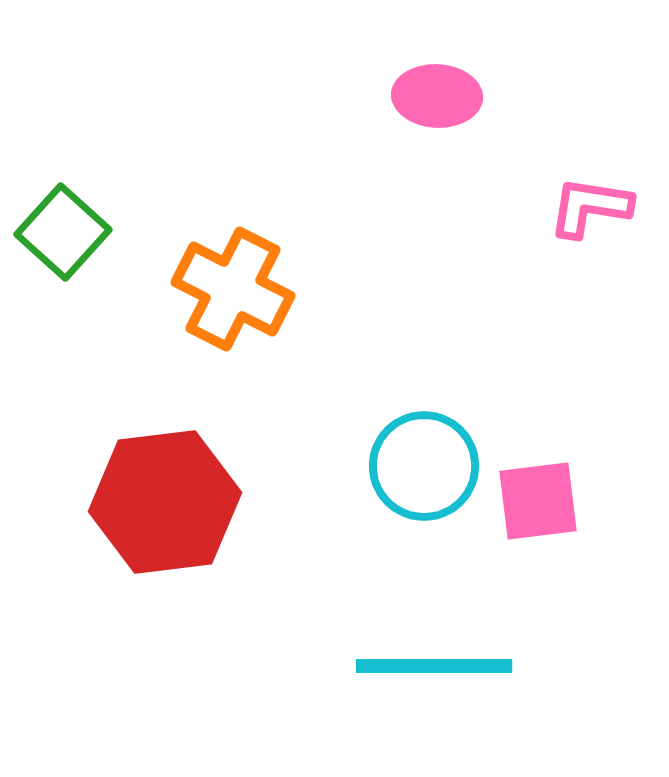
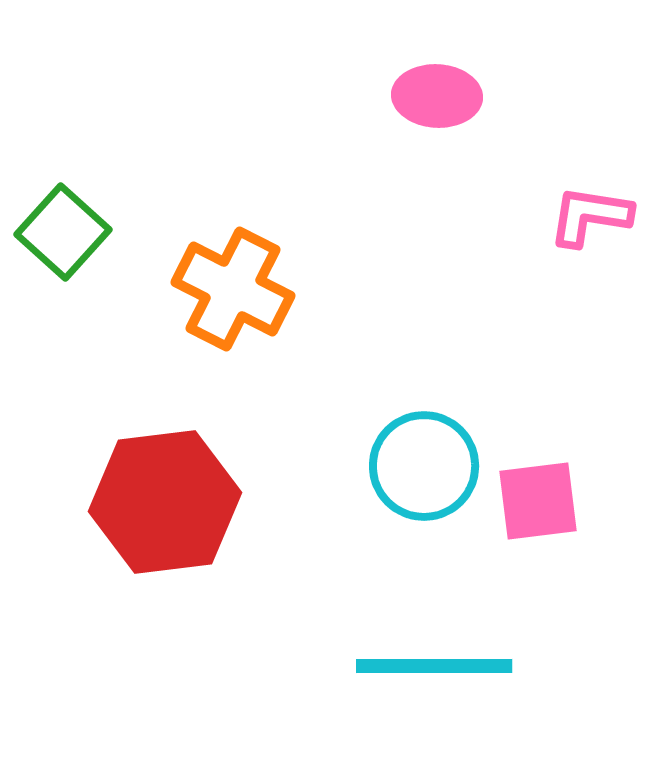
pink L-shape: moved 9 px down
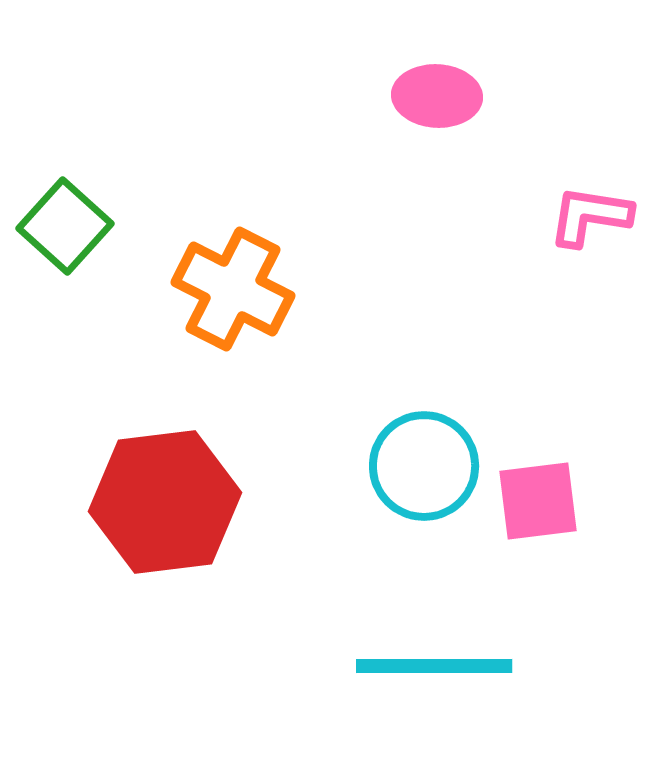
green square: moved 2 px right, 6 px up
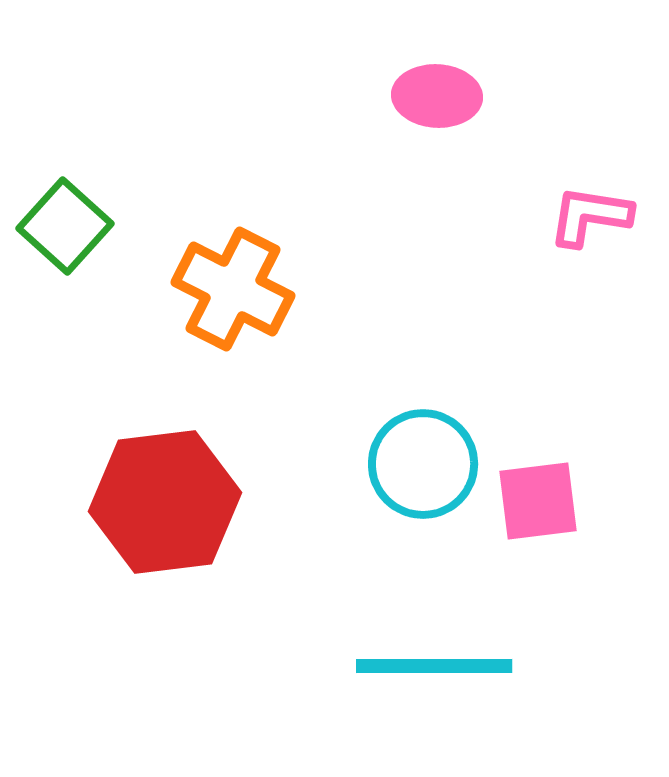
cyan circle: moved 1 px left, 2 px up
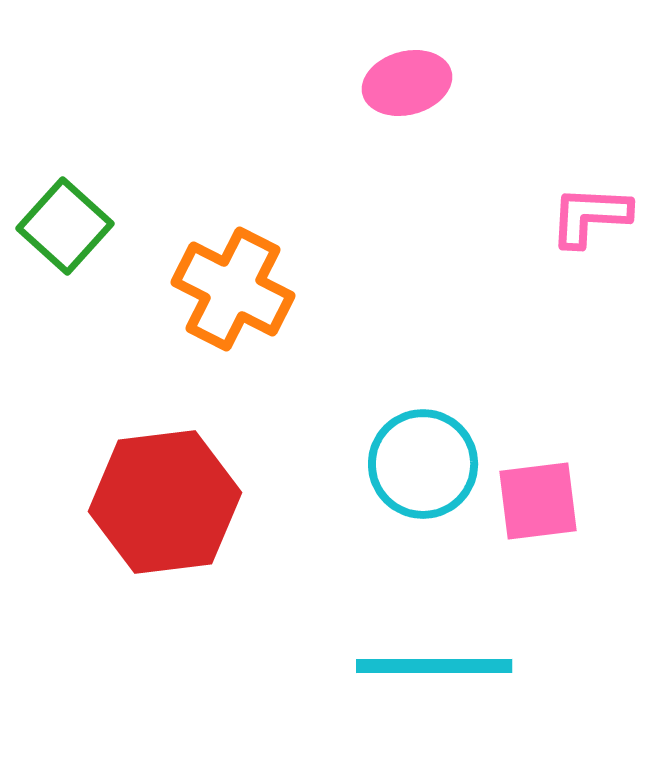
pink ellipse: moved 30 px left, 13 px up; rotated 18 degrees counterclockwise
pink L-shape: rotated 6 degrees counterclockwise
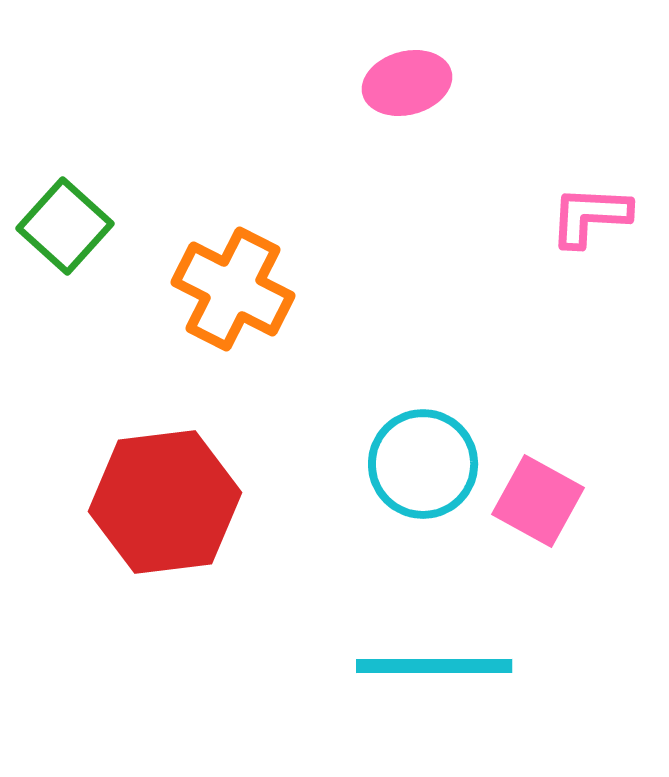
pink square: rotated 36 degrees clockwise
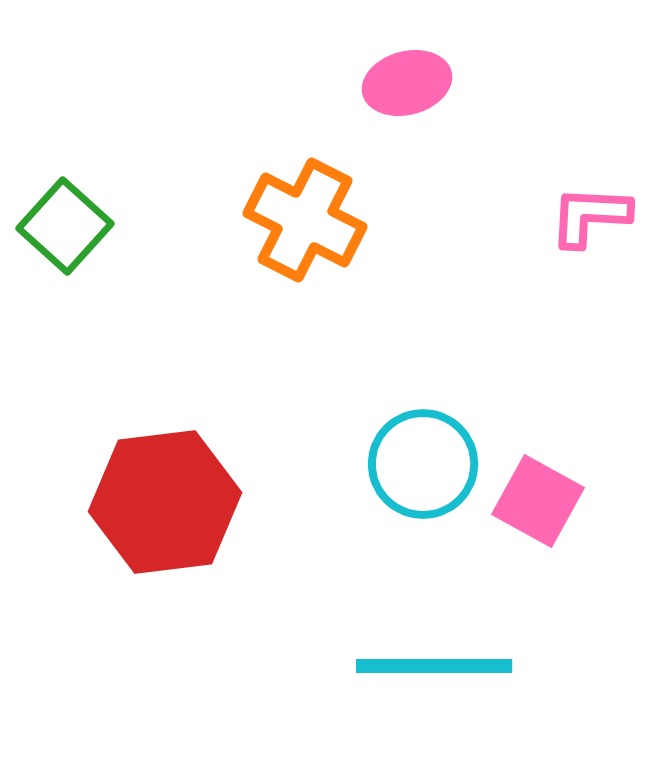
orange cross: moved 72 px right, 69 px up
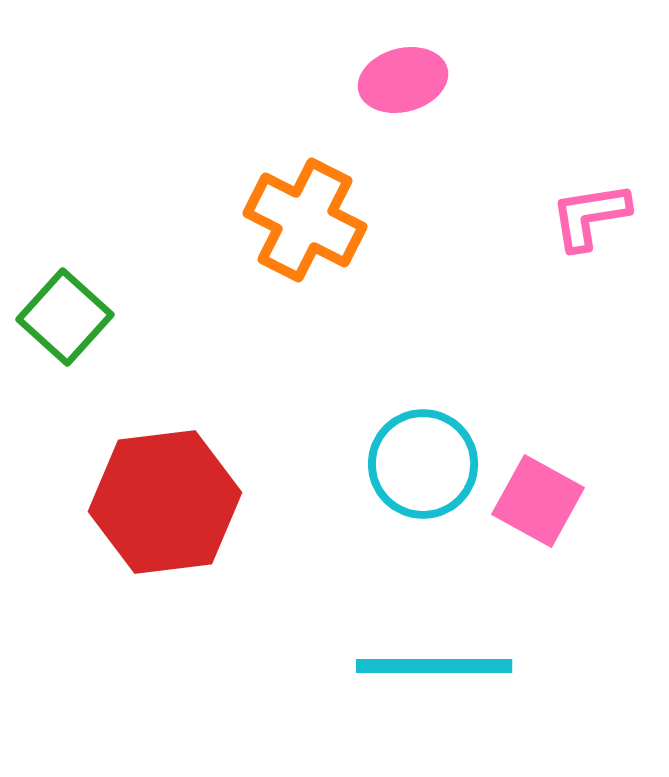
pink ellipse: moved 4 px left, 3 px up
pink L-shape: rotated 12 degrees counterclockwise
green square: moved 91 px down
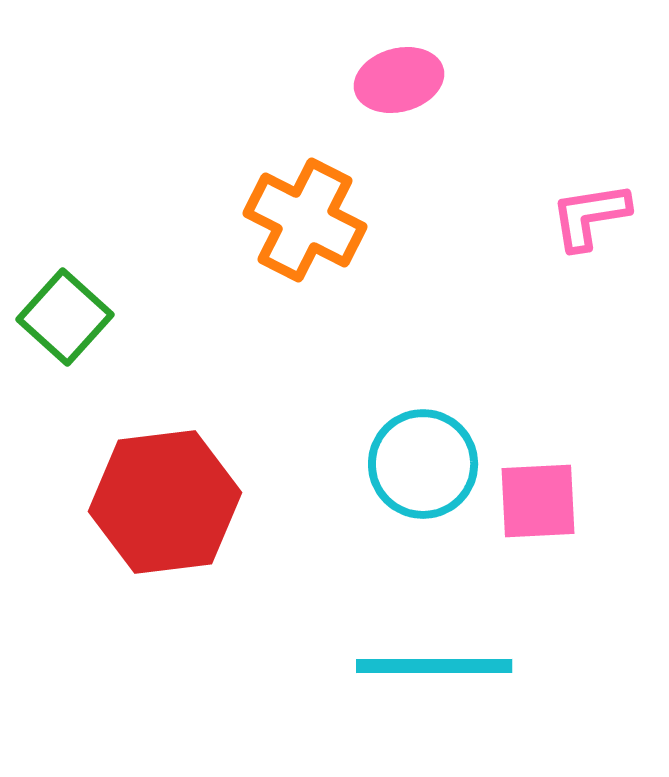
pink ellipse: moved 4 px left
pink square: rotated 32 degrees counterclockwise
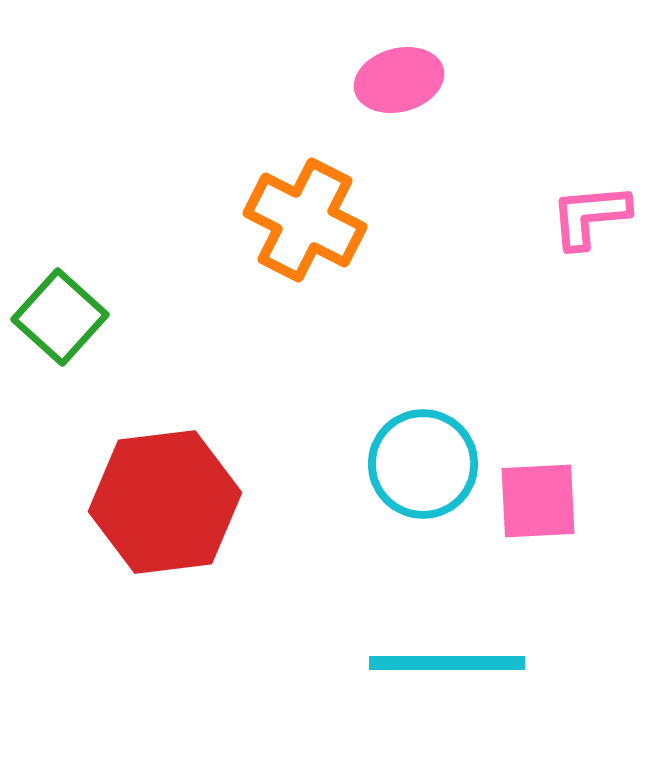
pink L-shape: rotated 4 degrees clockwise
green square: moved 5 px left
cyan line: moved 13 px right, 3 px up
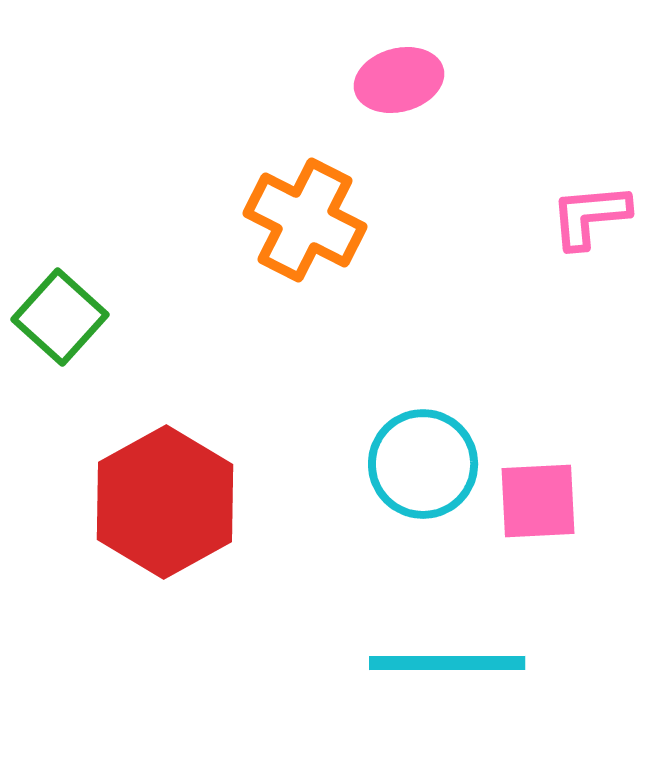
red hexagon: rotated 22 degrees counterclockwise
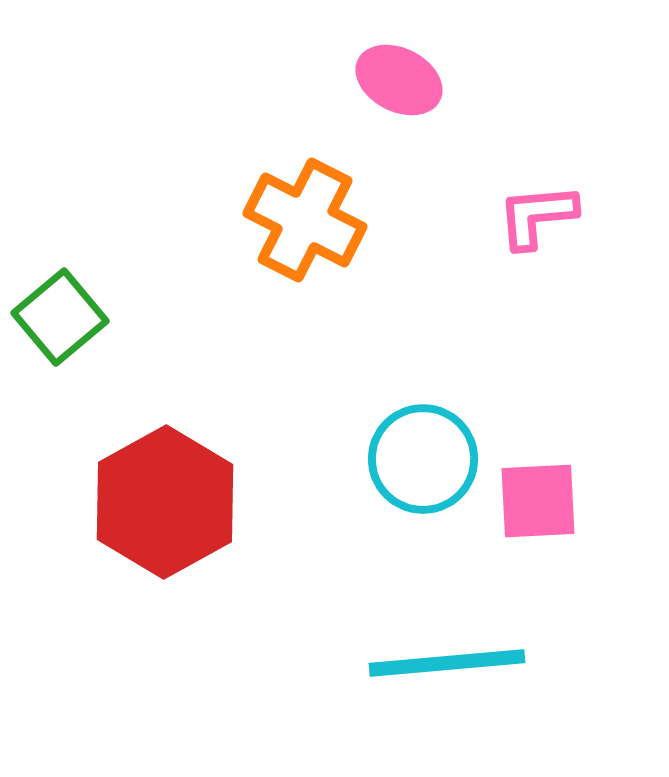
pink ellipse: rotated 42 degrees clockwise
pink L-shape: moved 53 px left
green square: rotated 8 degrees clockwise
cyan circle: moved 5 px up
cyan line: rotated 5 degrees counterclockwise
